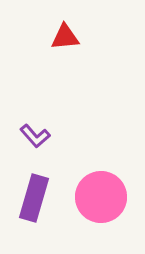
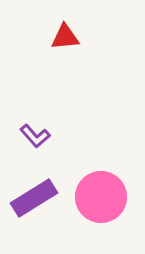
purple rectangle: rotated 42 degrees clockwise
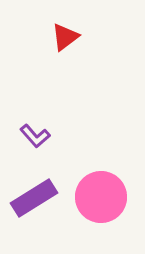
red triangle: rotated 32 degrees counterclockwise
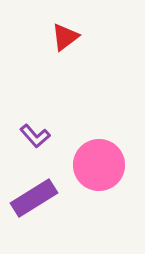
pink circle: moved 2 px left, 32 px up
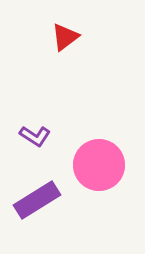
purple L-shape: rotated 16 degrees counterclockwise
purple rectangle: moved 3 px right, 2 px down
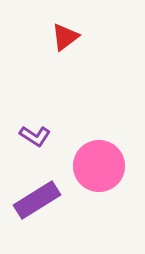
pink circle: moved 1 px down
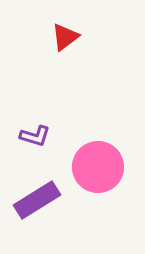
purple L-shape: rotated 16 degrees counterclockwise
pink circle: moved 1 px left, 1 px down
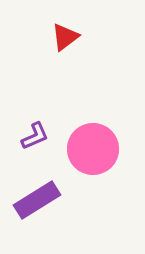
purple L-shape: rotated 40 degrees counterclockwise
pink circle: moved 5 px left, 18 px up
